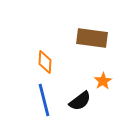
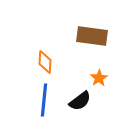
brown rectangle: moved 2 px up
orange star: moved 4 px left, 3 px up
blue line: rotated 20 degrees clockwise
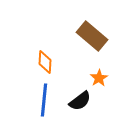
brown rectangle: rotated 32 degrees clockwise
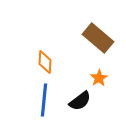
brown rectangle: moved 6 px right, 2 px down
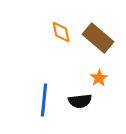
orange diamond: moved 16 px right, 30 px up; rotated 15 degrees counterclockwise
black semicircle: rotated 30 degrees clockwise
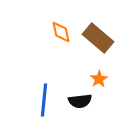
orange star: moved 1 px down
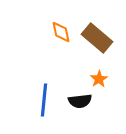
brown rectangle: moved 1 px left
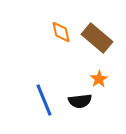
blue line: rotated 28 degrees counterclockwise
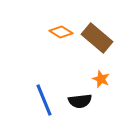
orange diamond: rotated 45 degrees counterclockwise
orange star: moved 2 px right; rotated 18 degrees counterclockwise
